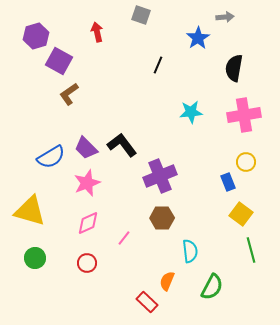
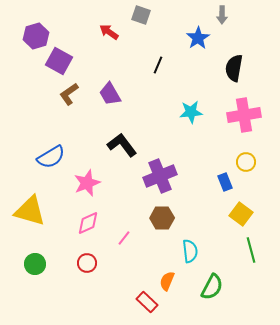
gray arrow: moved 3 px left, 2 px up; rotated 96 degrees clockwise
red arrow: moved 12 px right; rotated 42 degrees counterclockwise
purple trapezoid: moved 24 px right, 54 px up; rotated 15 degrees clockwise
blue rectangle: moved 3 px left
green circle: moved 6 px down
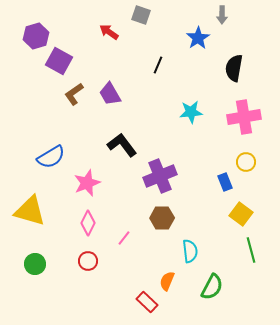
brown L-shape: moved 5 px right
pink cross: moved 2 px down
pink diamond: rotated 40 degrees counterclockwise
red circle: moved 1 px right, 2 px up
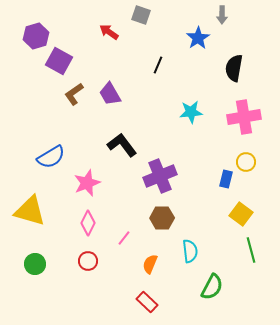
blue rectangle: moved 1 px right, 3 px up; rotated 36 degrees clockwise
orange semicircle: moved 17 px left, 17 px up
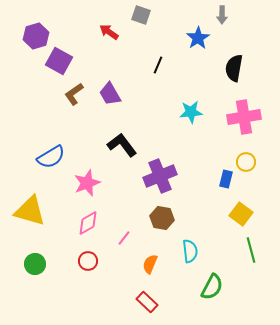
brown hexagon: rotated 10 degrees clockwise
pink diamond: rotated 35 degrees clockwise
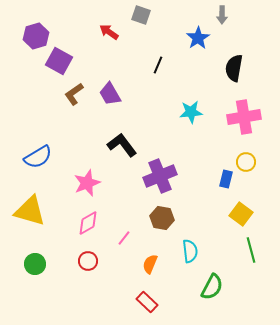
blue semicircle: moved 13 px left
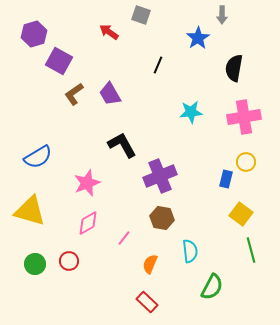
purple hexagon: moved 2 px left, 2 px up
black L-shape: rotated 8 degrees clockwise
red circle: moved 19 px left
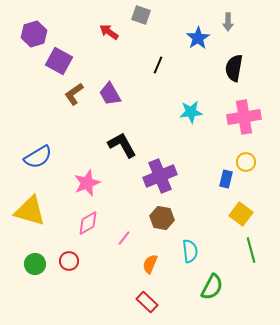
gray arrow: moved 6 px right, 7 px down
